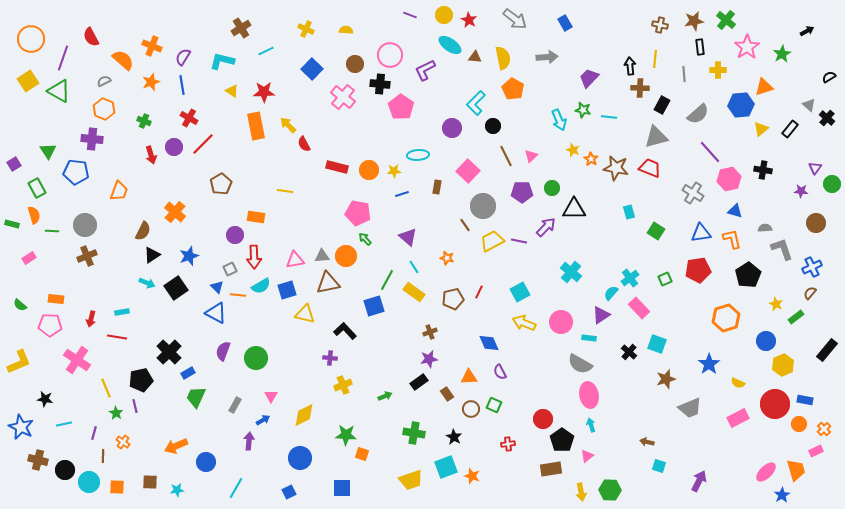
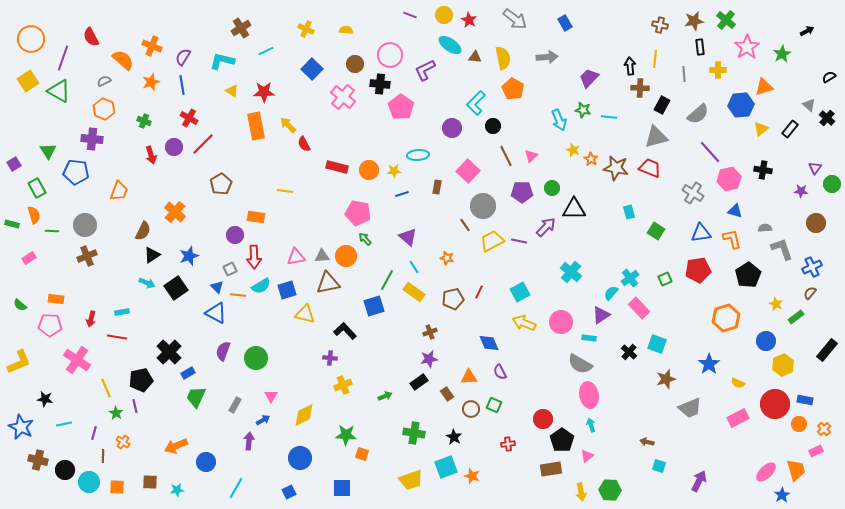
pink triangle at (295, 260): moved 1 px right, 3 px up
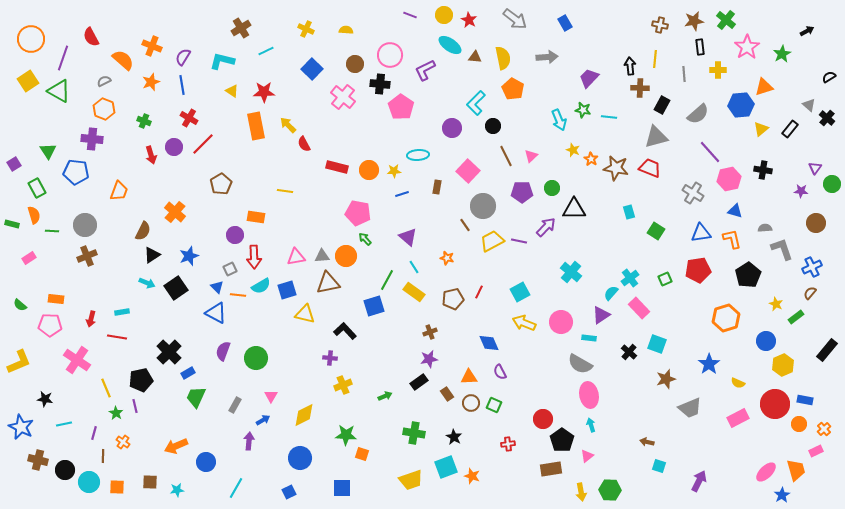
brown circle at (471, 409): moved 6 px up
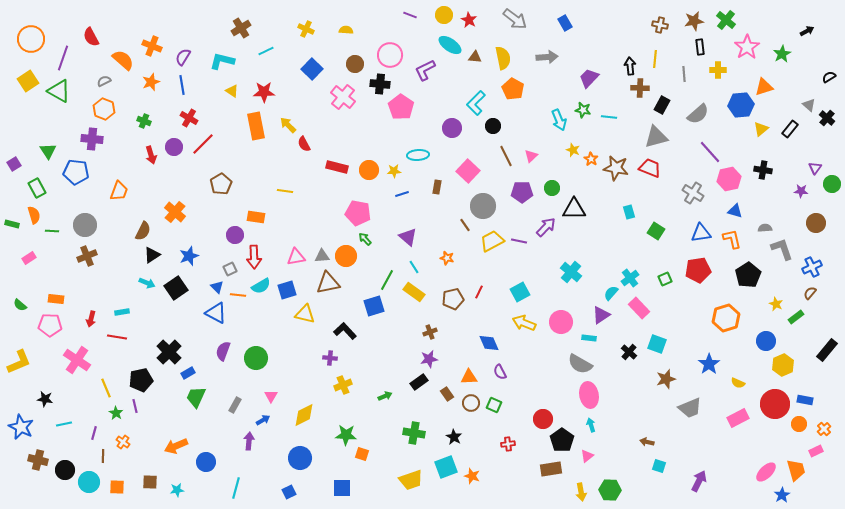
cyan line at (236, 488): rotated 15 degrees counterclockwise
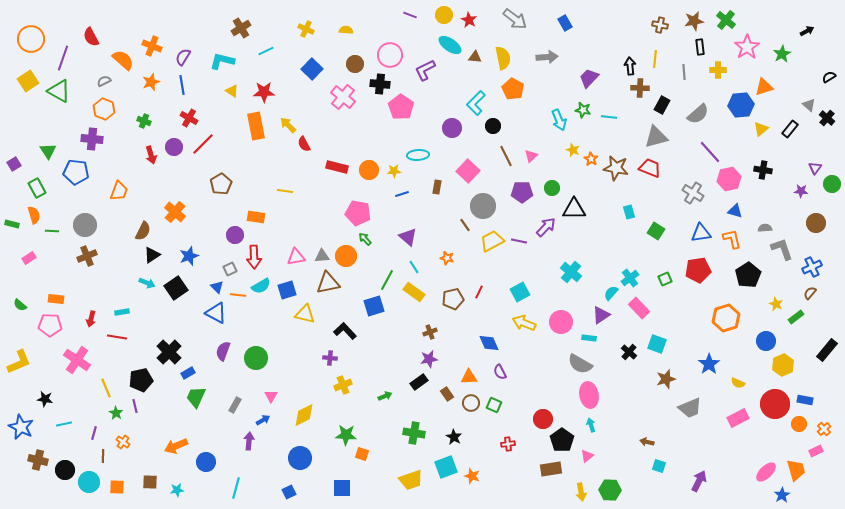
gray line at (684, 74): moved 2 px up
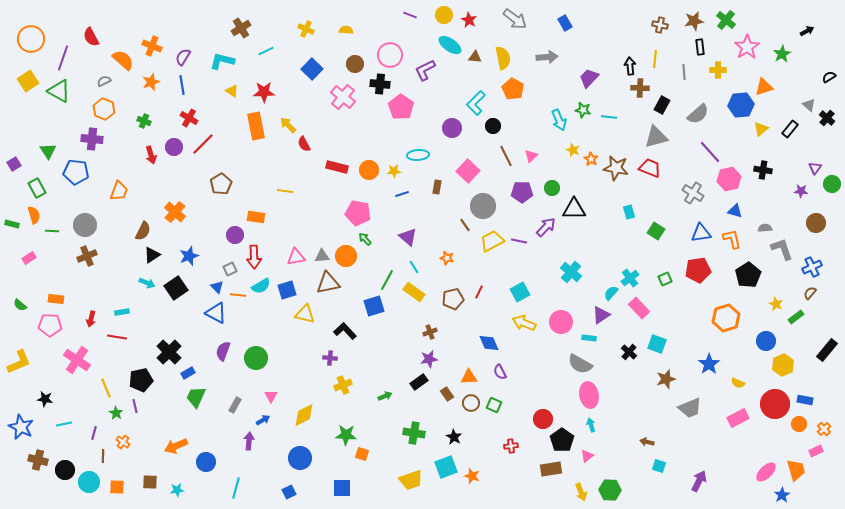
red cross at (508, 444): moved 3 px right, 2 px down
yellow arrow at (581, 492): rotated 12 degrees counterclockwise
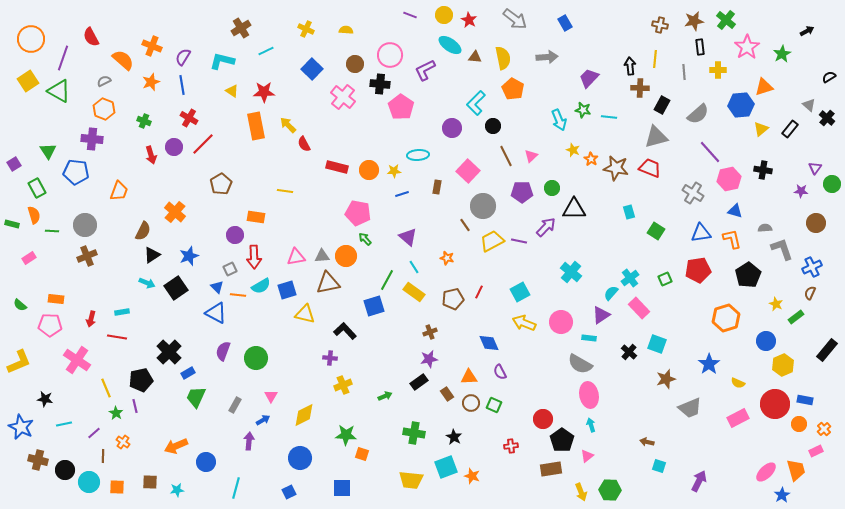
brown semicircle at (810, 293): rotated 16 degrees counterclockwise
purple line at (94, 433): rotated 32 degrees clockwise
yellow trapezoid at (411, 480): rotated 25 degrees clockwise
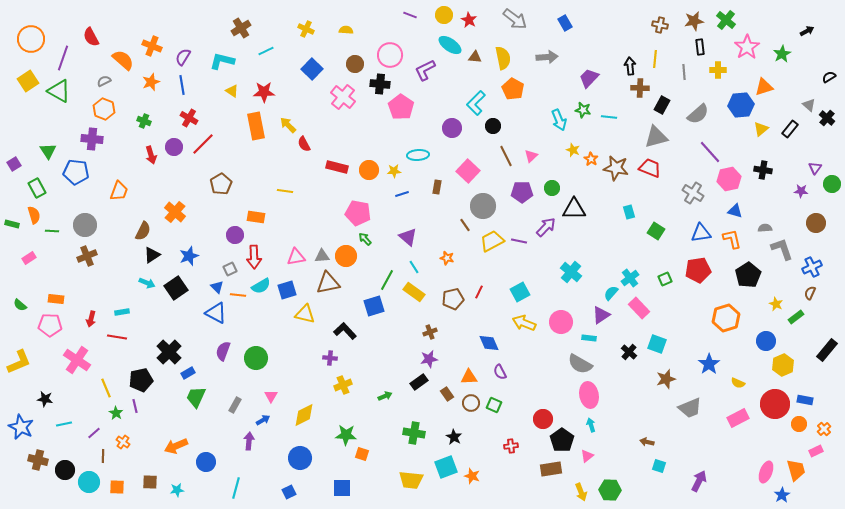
pink ellipse at (766, 472): rotated 25 degrees counterclockwise
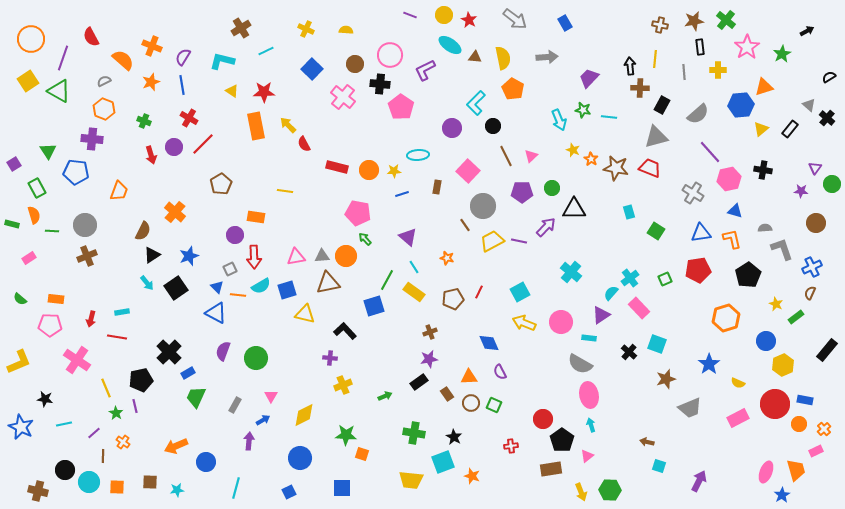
cyan arrow at (147, 283): rotated 28 degrees clockwise
green semicircle at (20, 305): moved 6 px up
brown cross at (38, 460): moved 31 px down
cyan square at (446, 467): moved 3 px left, 5 px up
